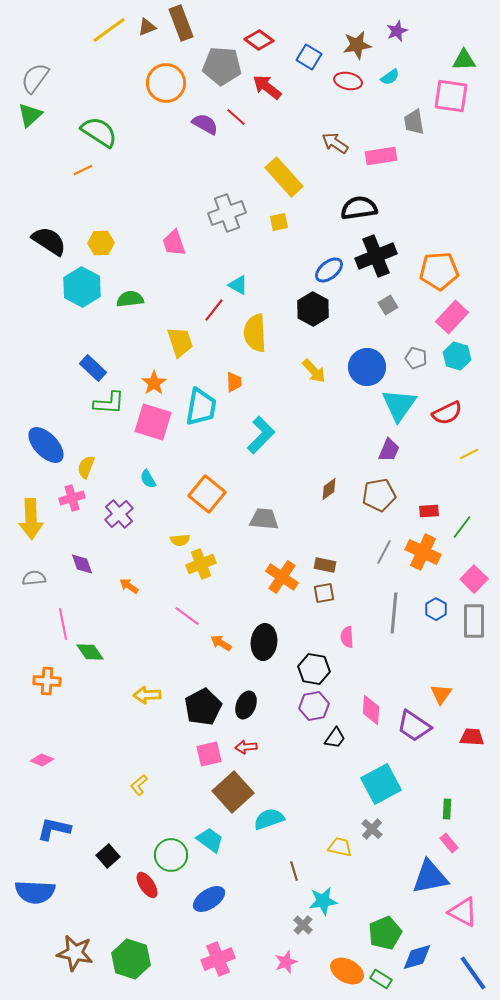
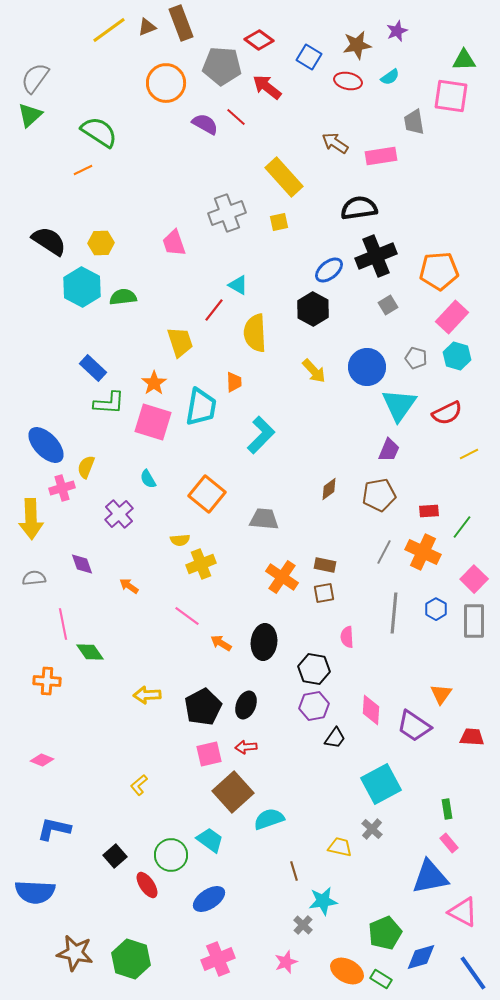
green semicircle at (130, 299): moved 7 px left, 2 px up
pink cross at (72, 498): moved 10 px left, 10 px up
green rectangle at (447, 809): rotated 12 degrees counterclockwise
black square at (108, 856): moved 7 px right
blue diamond at (417, 957): moved 4 px right
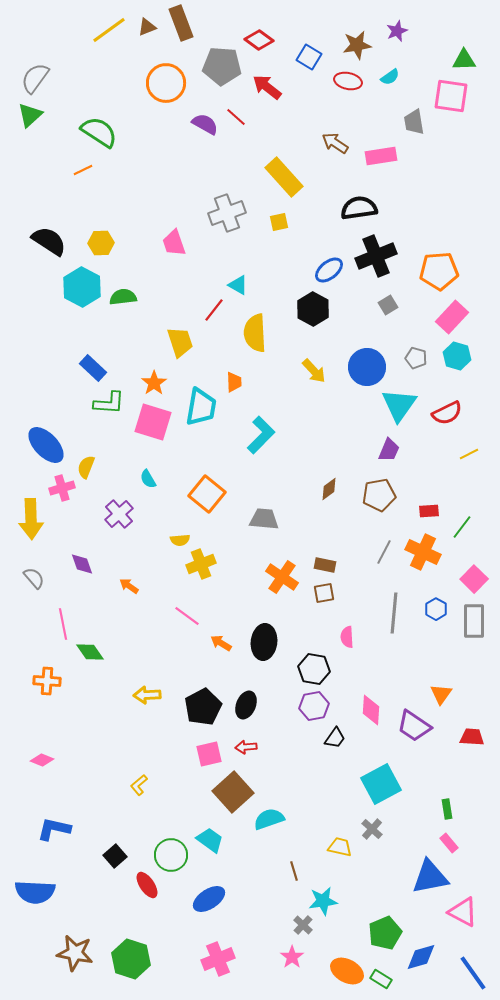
gray semicircle at (34, 578): rotated 55 degrees clockwise
pink star at (286, 962): moved 6 px right, 5 px up; rotated 15 degrees counterclockwise
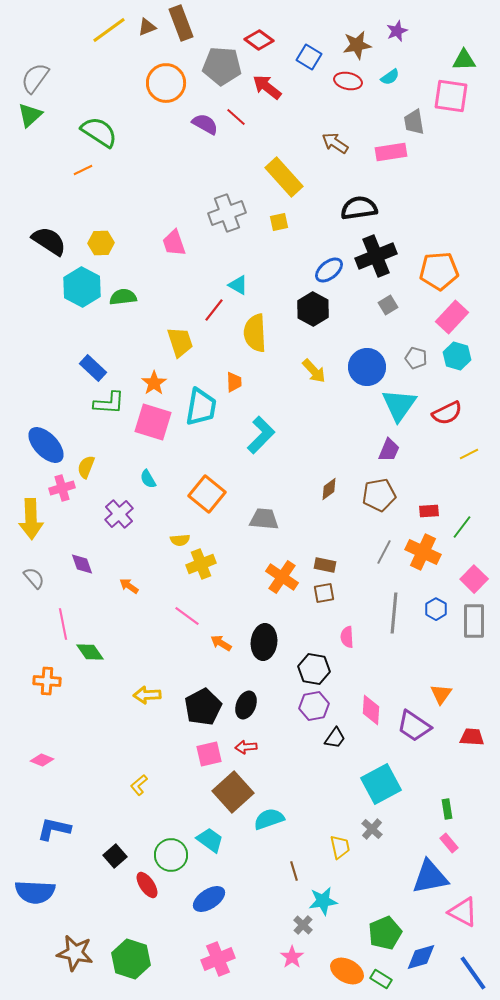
pink rectangle at (381, 156): moved 10 px right, 4 px up
yellow trapezoid at (340, 847): rotated 65 degrees clockwise
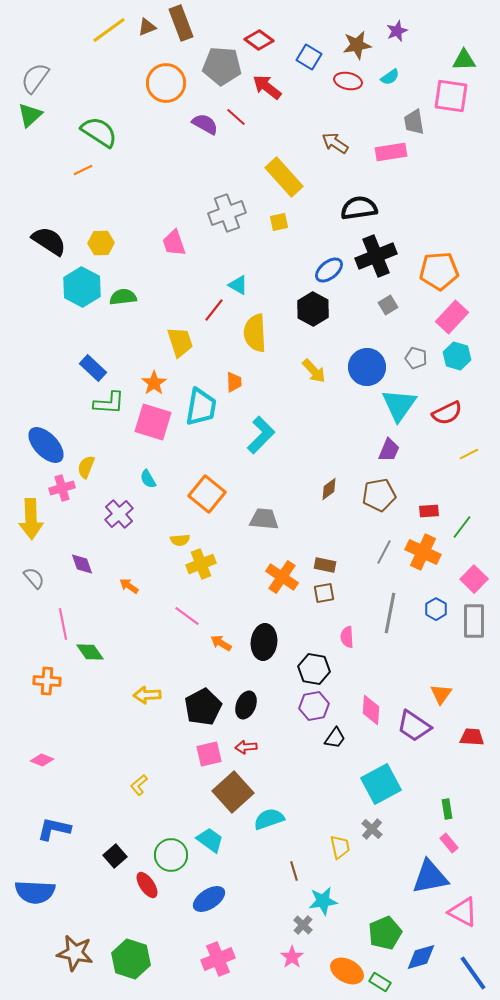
gray line at (394, 613): moved 4 px left; rotated 6 degrees clockwise
green rectangle at (381, 979): moved 1 px left, 3 px down
